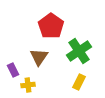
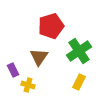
red pentagon: rotated 20 degrees clockwise
yellow cross: rotated 24 degrees clockwise
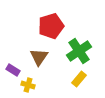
purple rectangle: rotated 32 degrees counterclockwise
yellow rectangle: moved 3 px up; rotated 14 degrees clockwise
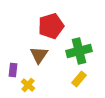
green cross: rotated 20 degrees clockwise
brown triangle: moved 2 px up
purple rectangle: rotated 64 degrees clockwise
yellow cross: rotated 24 degrees clockwise
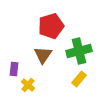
brown triangle: moved 4 px right
purple rectangle: moved 1 px right, 1 px up
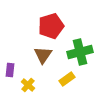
green cross: moved 1 px right, 1 px down
purple rectangle: moved 4 px left, 1 px down
yellow rectangle: moved 12 px left; rotated 14 degrees clockwise
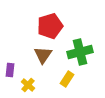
red pentagon: moved 1 px left
yellow rectangle: rotated 21 degrees counterclockwise
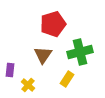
red pentagon: moved 3 px right, 2 px up
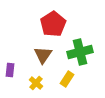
red pentagon: rotated 15 degrees counterclockwise
yellow cross: moved 8 px right, 2 px up
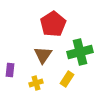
yellow cross: rotated 32 degrees clockwise
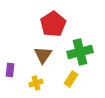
yellow rectangle: moved 4 px right
